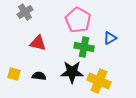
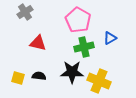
green cross: rotated 24 degrees counterclockwise
yellow square: moved 4 px right, 4 px down
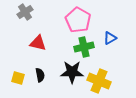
black semicircle: moved 1 px right, 1 px up; rotated 72 degrees clockwise
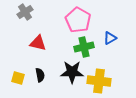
yellow cross: rotated 15 degrees counterclockwise
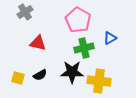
green cross: moved 1 px down
black semicircle: rotated 72 degrees clockwise
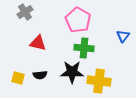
blue triangle: moved 13 px right, 2 px up; rotated 24 degrees counterclockwise
green cross: rotated 18 degrees clockwise
black semicircle: rotated 24 degrees clockwise
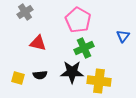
green cross: rotated 30 degrees counterclockwise
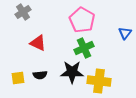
gray cross: moved 2 px left
pink pentagon: moved 4 px right
blue triangle: moved 2 px right, 3 px up
red triangle: rotated 12 degrees clockwise
yellow square: rotated 24 degrees counterclockwise
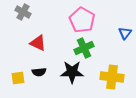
gray cross: rotated 28 degrees counterclockwise
black semicircle: moved 1 px left, 3 px up
yellow cross: moved 13 px right, 4 px up
